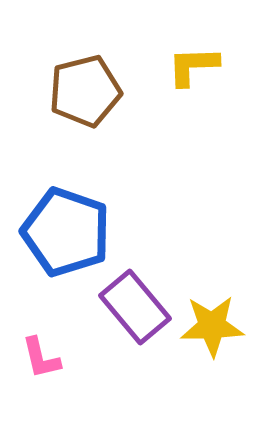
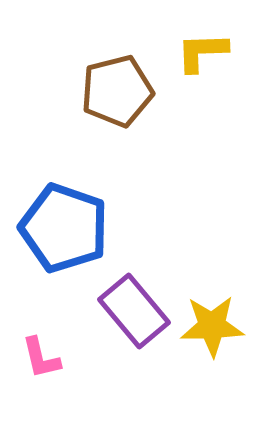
yellow L-shape: moved 9 px right, 14 px up
brown pentagon: moved 32 px right
blue pentagon: moved 2 px left, 4 px up
purple rectangle: moved 1 px left, 4 px down
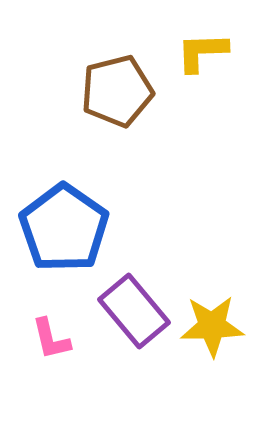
blue pentagon: rotated 16 degrees clockwise
pink L-shape: moved 10 px right, 19 px up
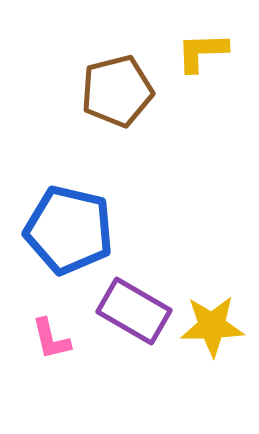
blue pentagon: moved 5 px right, 2 px down; rotated 22 degrees counterclockwise
purple rectangle: rotated 20 degrees counterclockwise
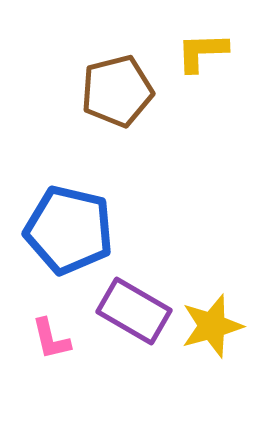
yellow star: rotated 14 degrees counterclockwise
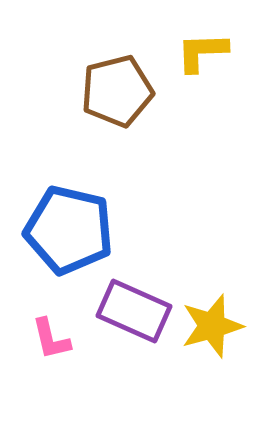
purple rectangle: rotated 6 degrees counterclockwise
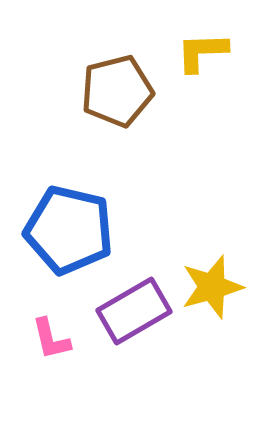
purple rectangle: rotated 54 degrees counterclockwise
yellow star: moved 39 px up
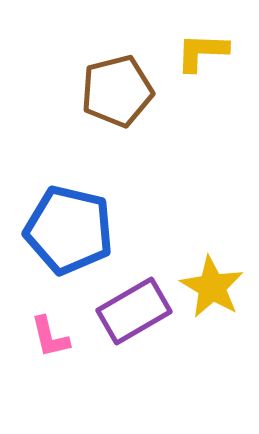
yellow L-shape: rotated 4 degrees clockwise
yellow star: rotated 26 degrees counterclockwise
pink L-shape: moved 1 px left, 2 px up
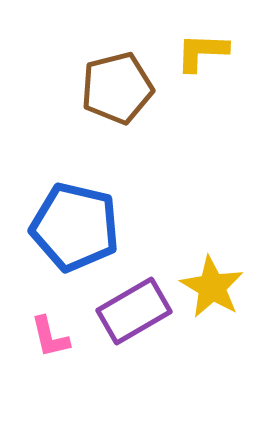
brown pentagon: moved 3 px up
blue pentagon: moved 6 px right, 3 px up
